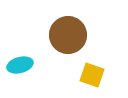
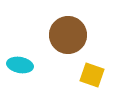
cyan ellipse: rotated 25 degrees clockwise
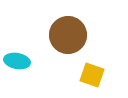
cyan ellipse: moved 3 px left, 4 px up
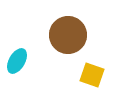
cyan ellipse: rotated 70 degrees counterclockwise
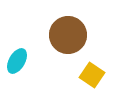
yellow square: rotated 15 degrees clockwise
